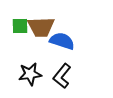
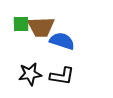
green square: moved 1 px right, 2 px up
black L-shape: rotated 120 degrees counterclockwise
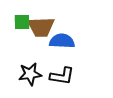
green square: moved 1 px right, 2 px up
blue semicircle: rotated 15 degrees counterclockwise
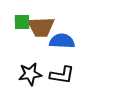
black L-shape: moved 1 px up
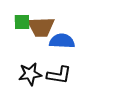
black L-shape: moved 3 px left
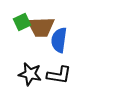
green square: rotated 24 degrees counterclockwise
blue semicircle: moved 3 px left, 1 px up; rotated 85 degrees counterclockwise
black star: rotated 20 degrees clockwise
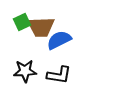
blue semicircle: rotated 55 degrees clockwise
black star: moved 5 px left, 3 px up; rotated 15 degrees counterclockwise
